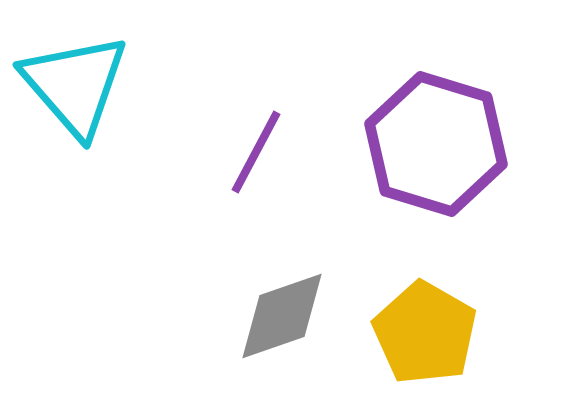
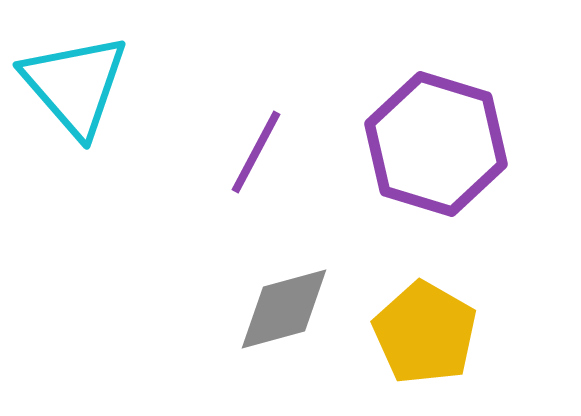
gray diamond: moved 2 px right, 7 px up; rotated 4 degrees clockwise
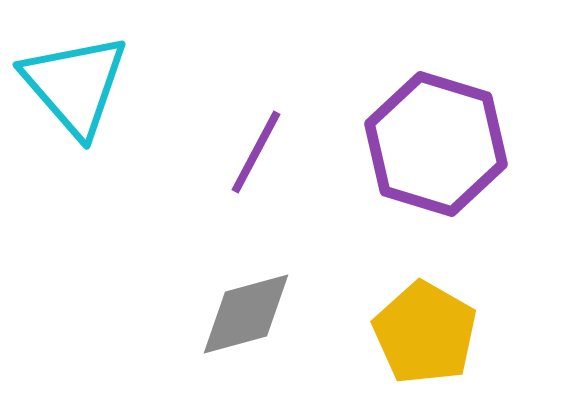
gray diamond: moved 38 px left, 5 px down
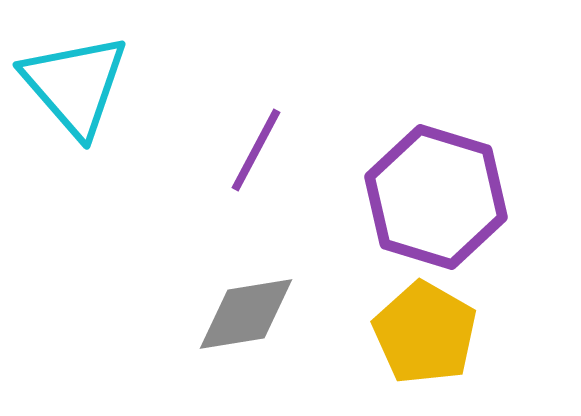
purple hexagon: moved 53 px down
purple line: moved 2 px up
gray diamond: rotated 6 degrees clockwise
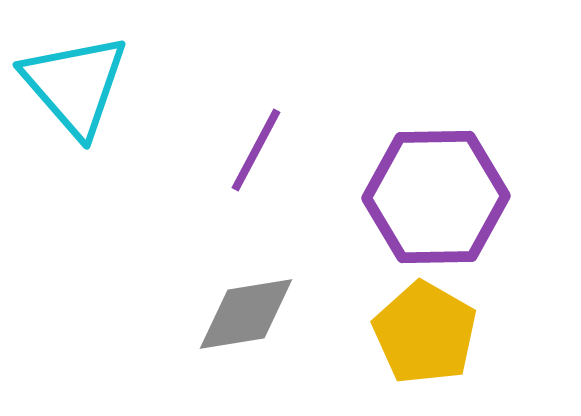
purple hexagon: rotated 18 degrees counterclockwise
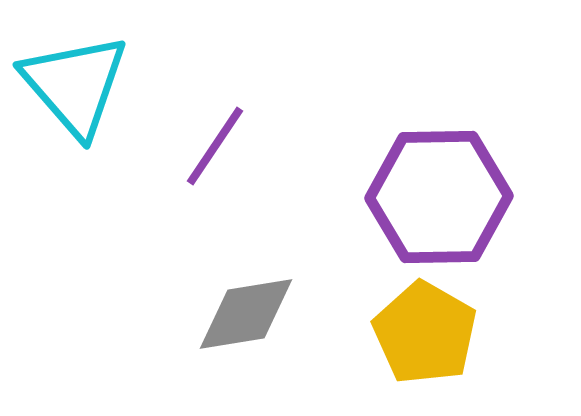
purple line: moved 41 px left, 4 px up; rotated 6 degrees clockwise
purple hexagon: moved 3 px right
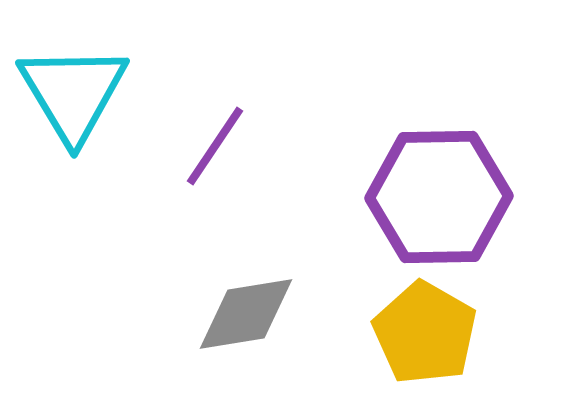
cyan triangle: moved 2 px left, 8 px down; rotated 10 degrees clockwise
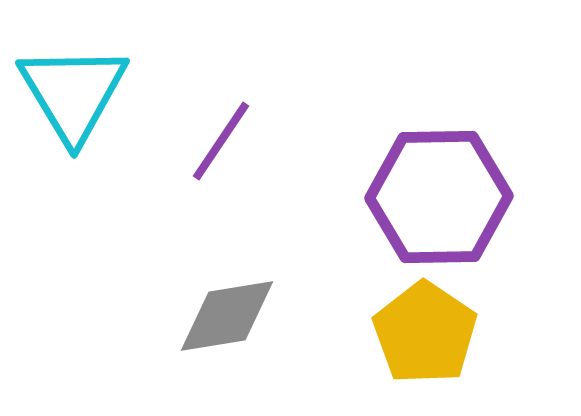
purple line: moved 6 px right, 5 px up
gray diamond: moved 19 px left, 2 px down
yellow pentagon: rotated 4 degrees clockwise
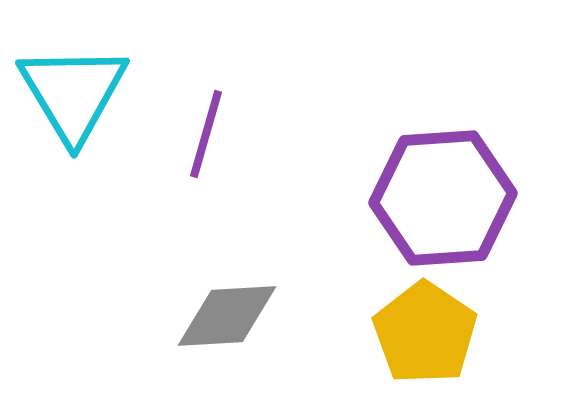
purple line: moved 15 px left, 7 px up; rotated 18 degrees counterclockwise
purple hexagon: moved 4 px right, 1 px down; rotated 3 degrees counterclockwise
gray diamond: rotated 6 degrees clockwise
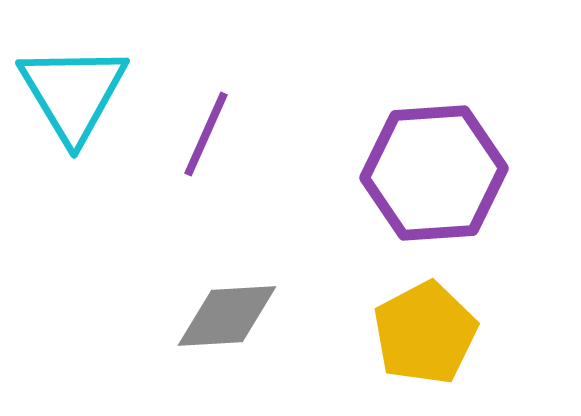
purple line: rotated 8 degrees clockwise
purple hexagon: moved 9 px left, 25 px up
yellow pentagon: rotated 10 degrees clockwise
